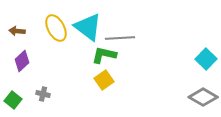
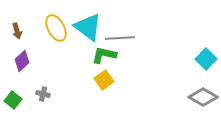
brown arrow: rotated 112 degrees counterclockwise
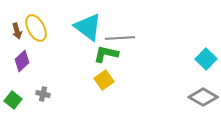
yellow ellipse: moved 20 px left
green L-shape: moved 2 px right, 1 px up
